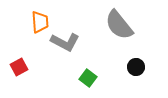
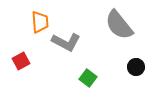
gray L-shape: moved 1 px right
red square: moved 2 px right, 6 px up
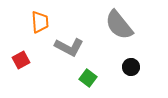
gray L-shape: moved 3 px right, 5 px down
red square: moved 1 px up
black circle: moved 5 px left
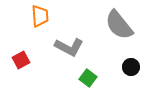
orange trapezoid: moved 6 px up
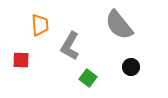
orange trapezoid: moved 9 px down
gray L-shape: moved 1 px right, 1 px up; rotated 92 degrees clockwise
red square: rotated 30 degrees clockwise
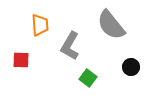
gray semicircle: moved 8 px left
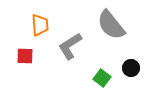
gray L-shape: rotated 28 degrees clockwise
red square: moved 4 px right, 4 px up
black circle: moved 1 px down
green square: moved 14 px right
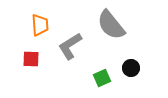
red square: moved 6 px right, 3 px down
green square: rotated 30 degrees clockwise
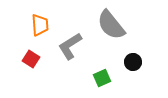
red square: rotated 30 degrees clockwise
black circle: moved 2 px right, 6 px up
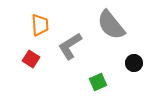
black circle: moved 1 px right, 1 px down
green square: moved 4 px left, 4 px down
